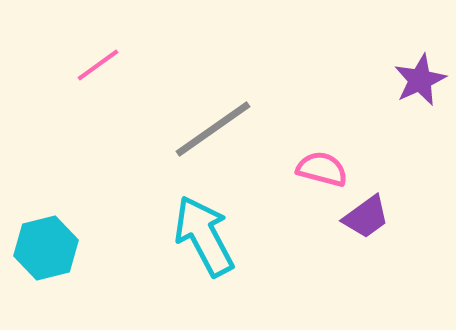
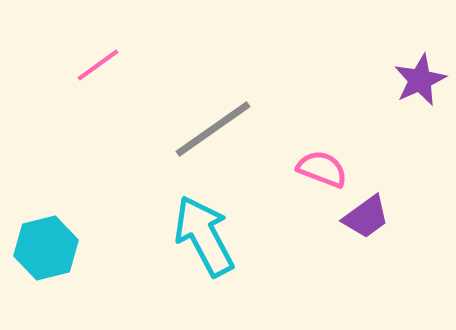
pink semicircle: rotated 6 degrees clockwise
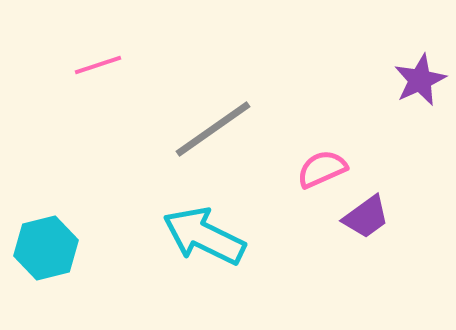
pink line: rotated 18 degrees clockwise
pink semicircle: rotated 45 degrees counterclockwise
cyan arrow: rotated 36 degrees counterclockwise
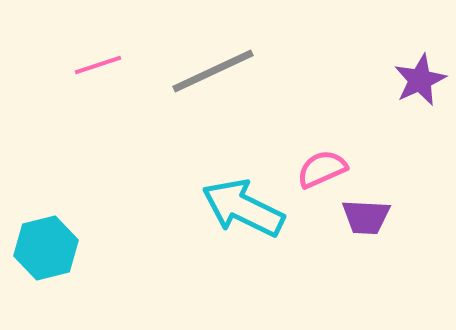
gray line: moved 58 px up; rotated 10 degrees clockwise
purple trapezoid: rotated 39 degrees clockwise
cyan arrow: moved 39 px right, 28 px up
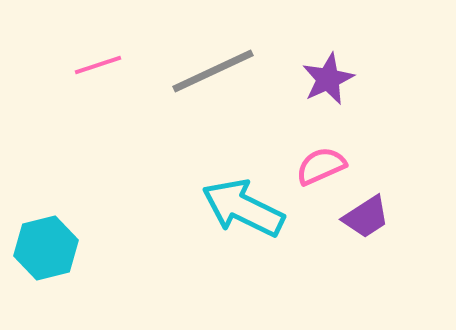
purple star: moved 92 px left, 1 px up
pink semicircle: moved 1 px left, 3 px up
purple trapezoid: rotated 36 degrees counterclockwise
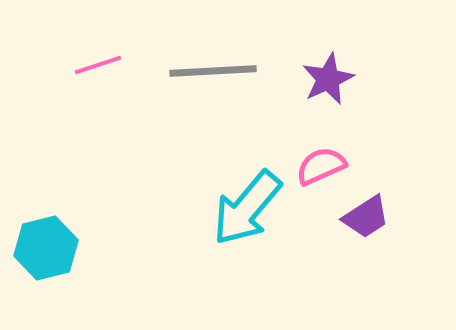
gray line: rotated 22 degrees clockwise
cyan arrow: moved 4 px right; rotated 76 degrees counterclockwise
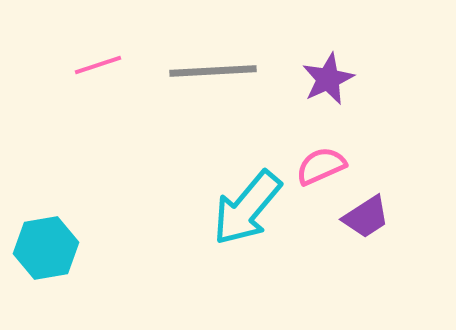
cyan hexagon: rotated 4 degrees clockwise
